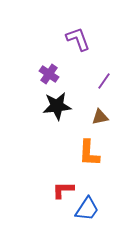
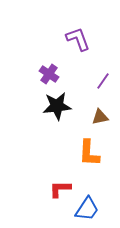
purple line: moved 1 px left
red L-shape: moved 3 px left, 1 px up
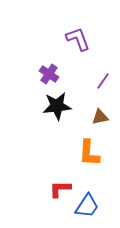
blue trapezoid: moved 3 px up
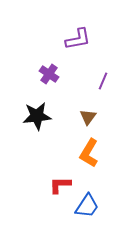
purple L-shape: rotated 100 degrees clockwise
purple line: rotated 12 degrees counterclockwise
black star: moved 20 px left, 10 px down
brown triangle: moved 12 px left; rotated 42 degrees counterclockwise
orange L-shape: rotated 28 degrees clockwise
red L-shape: moved 4 px up
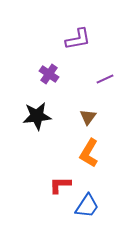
purple line: moved 2 px right, 2 px up; rotated 42 degrees clockwise
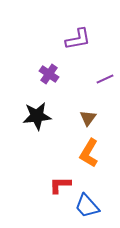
brown triangle: moved 1 px down
blue trapezoid: rotated 104 degrees clockwise
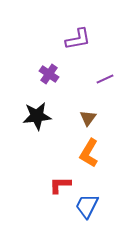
blue trapezoid: rotated 68 degrees clockwise
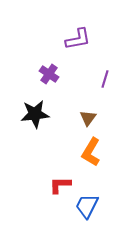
purple line: rotated 48 degrees counterclockwise
black star: moved 2 px left, 2 px up
orange L-shape: moved 2 px right, 1 px up
